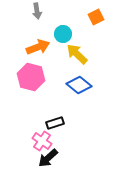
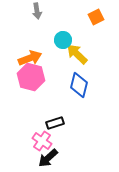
cyan circle: moved 6 px down
orange arrow: moved 8 px left, 11 px down
blue diamond: rotated 65 degrees clockwise
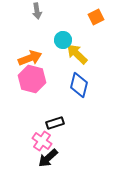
pink hexagon: moved 1 px right, 2 px down
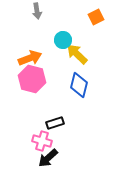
pink cross: rotated 18 degrees counterclockwise
